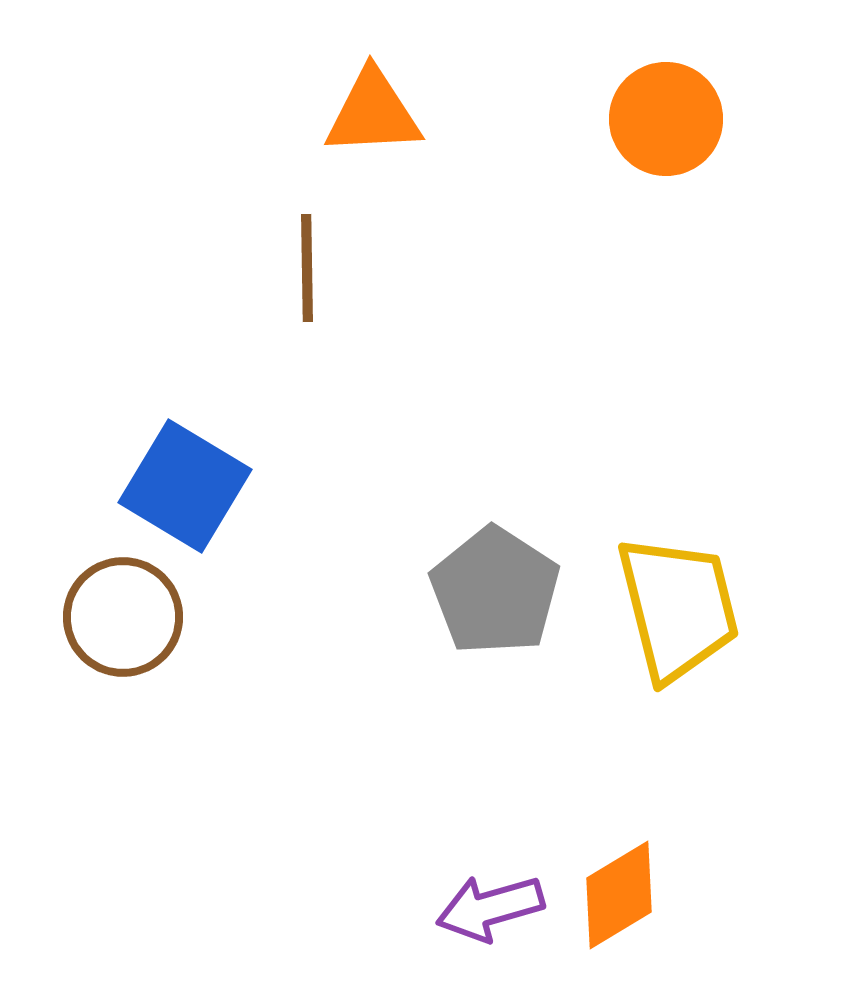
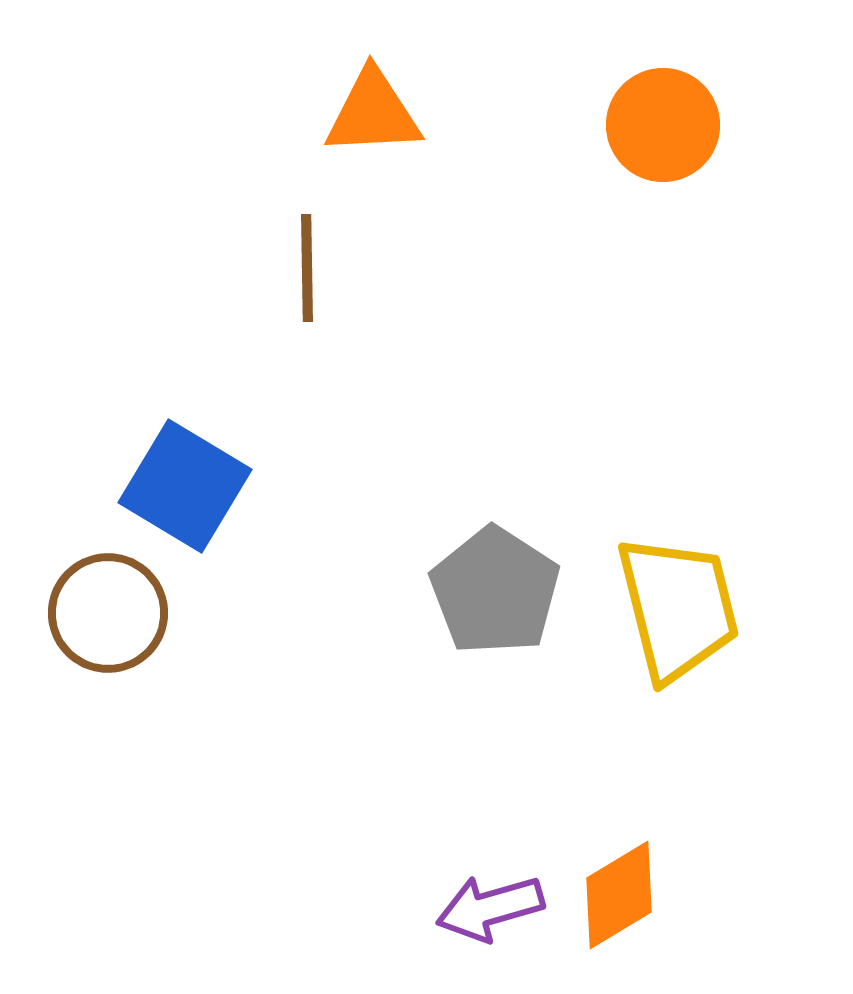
orange circle: moved 3 px left, 6 px down
brown circle: moved 15 px left, 4 px up
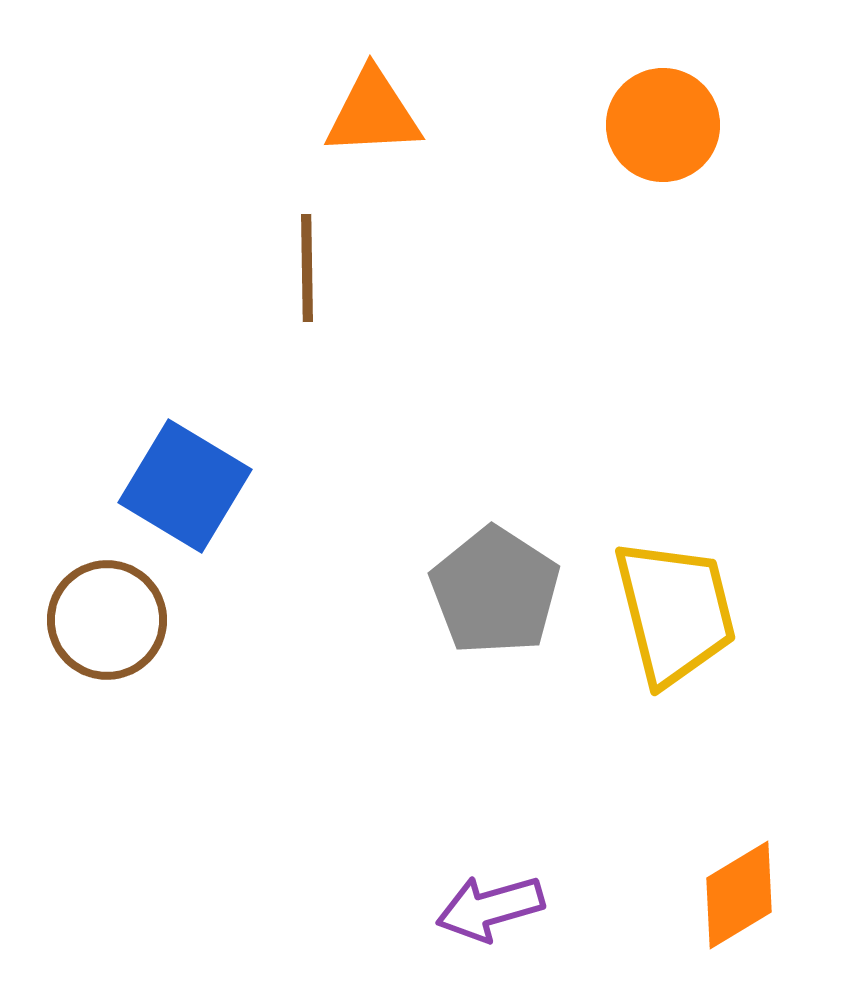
yellow trapezoid: moved 3 px left, 4 px down
brown circle: moved 1 px left, 7 px down
orange diamond: moved 120 px right
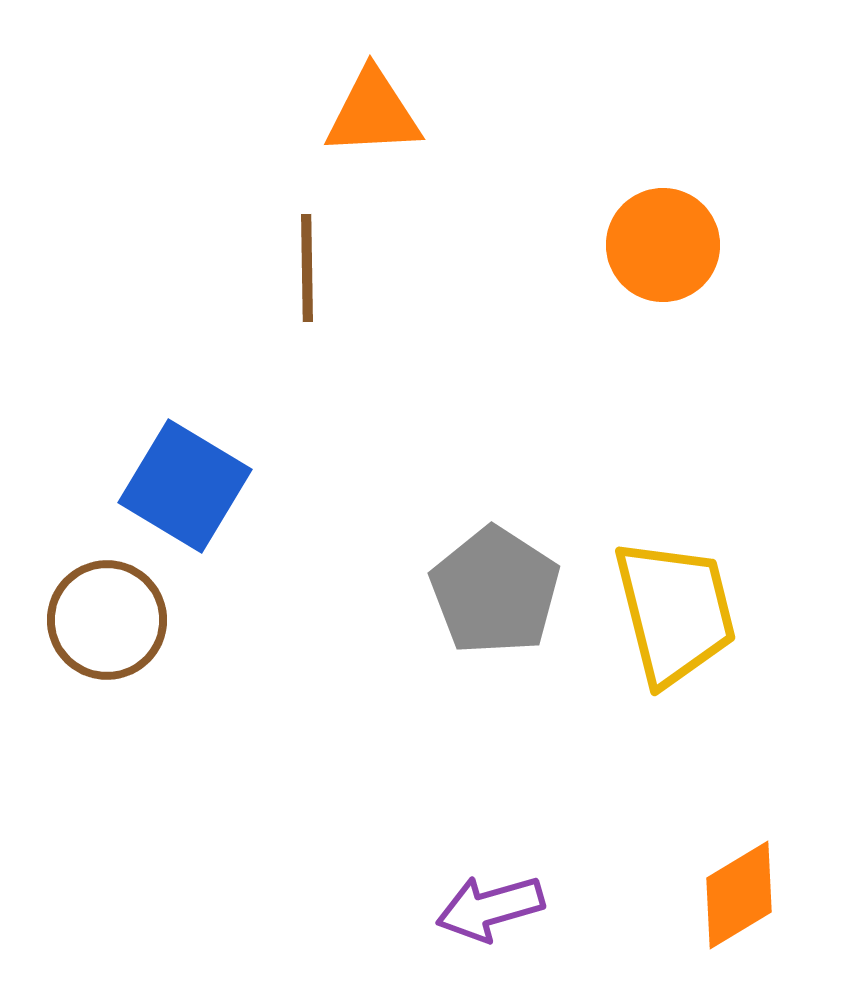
orange circle: moved 120 px down
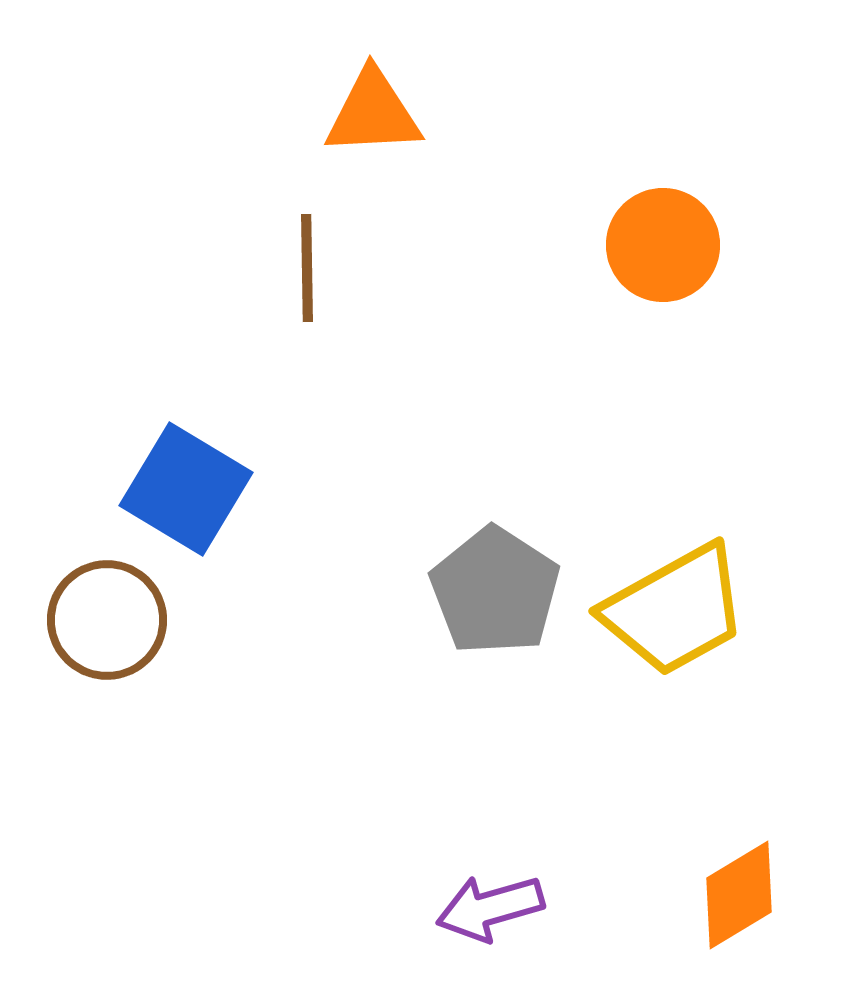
blue square: moved 1 px right, 3 px down
yellow trapezoid: moved 2 px up; rotated 75 degrees clockwise
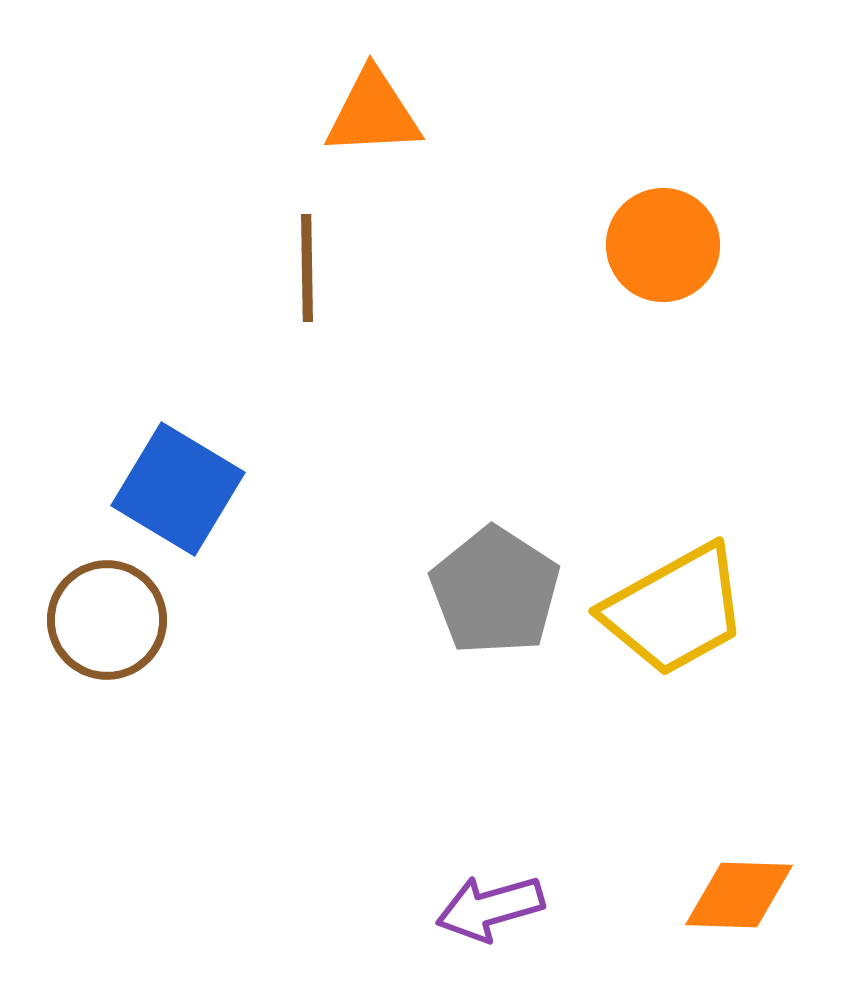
blue square: moved 8 px left
orange diamond: rotated 33 degrees clockwise
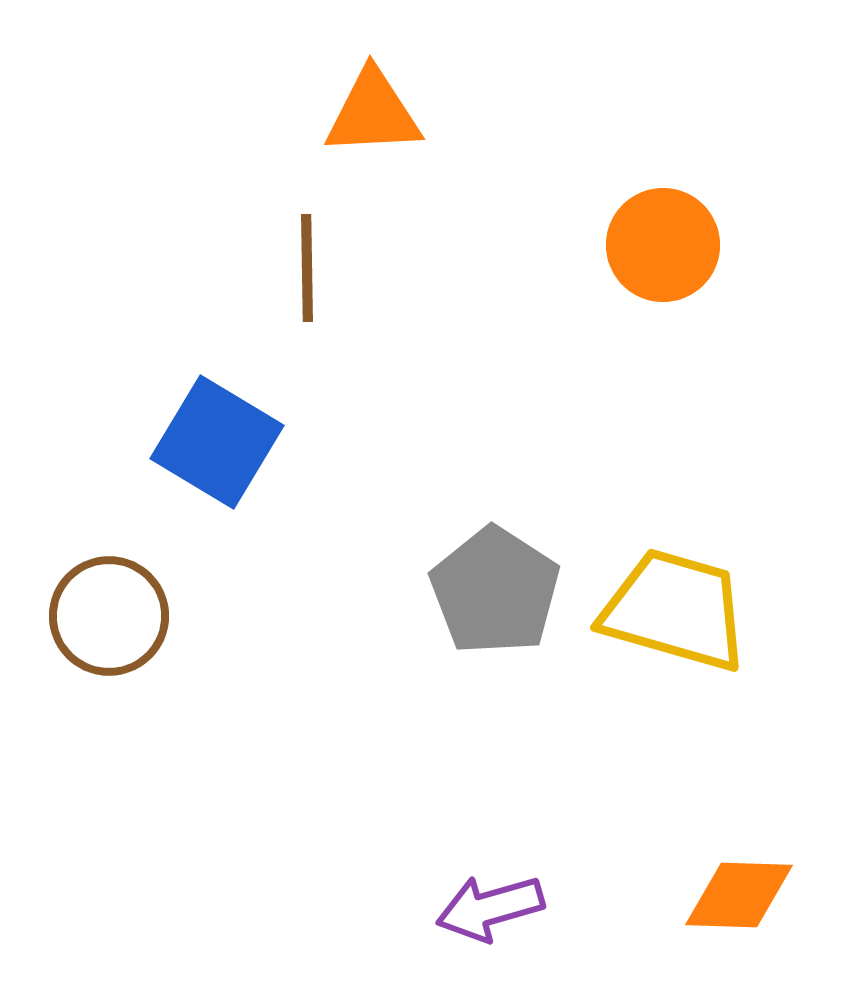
blue square: moved 39 px right, 47 px up
yellow trapezoid: rotated 135 degrees counterclockwise
brown circle: moved 2 px right, 4 px up
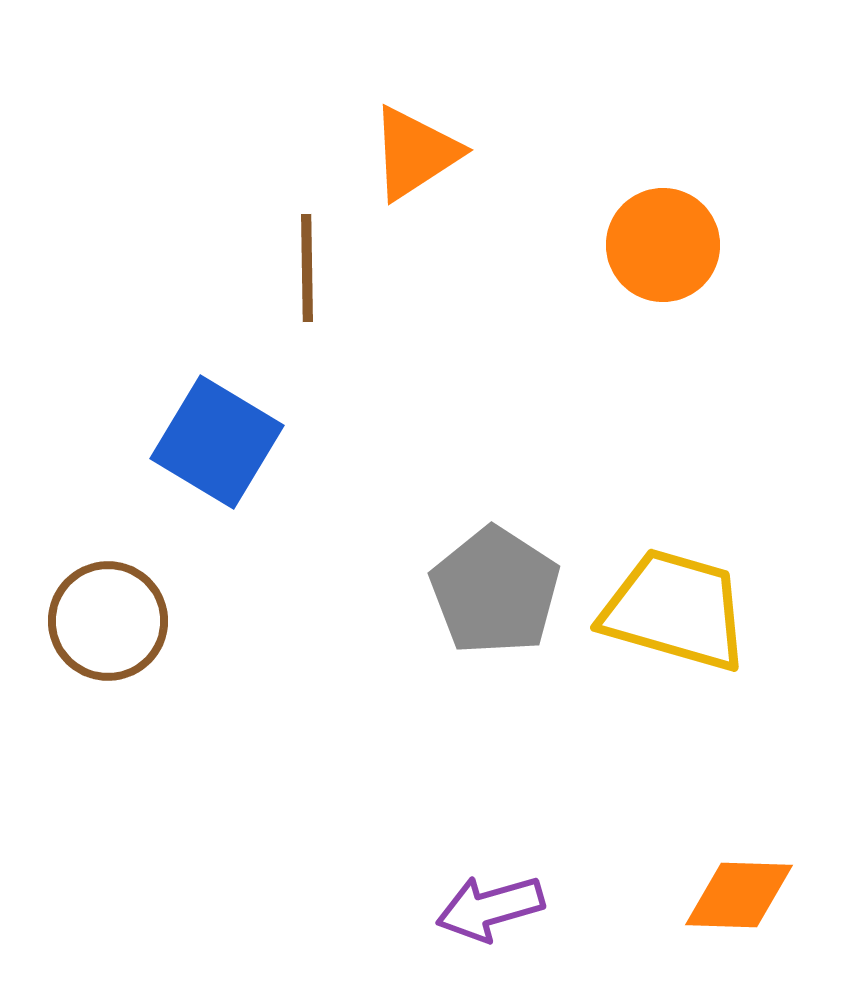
orange triangle: moved 42 px right, 40 px down; rotated 30 degrees counterclockwise
brown circle: moved 1 px left, 5 px down
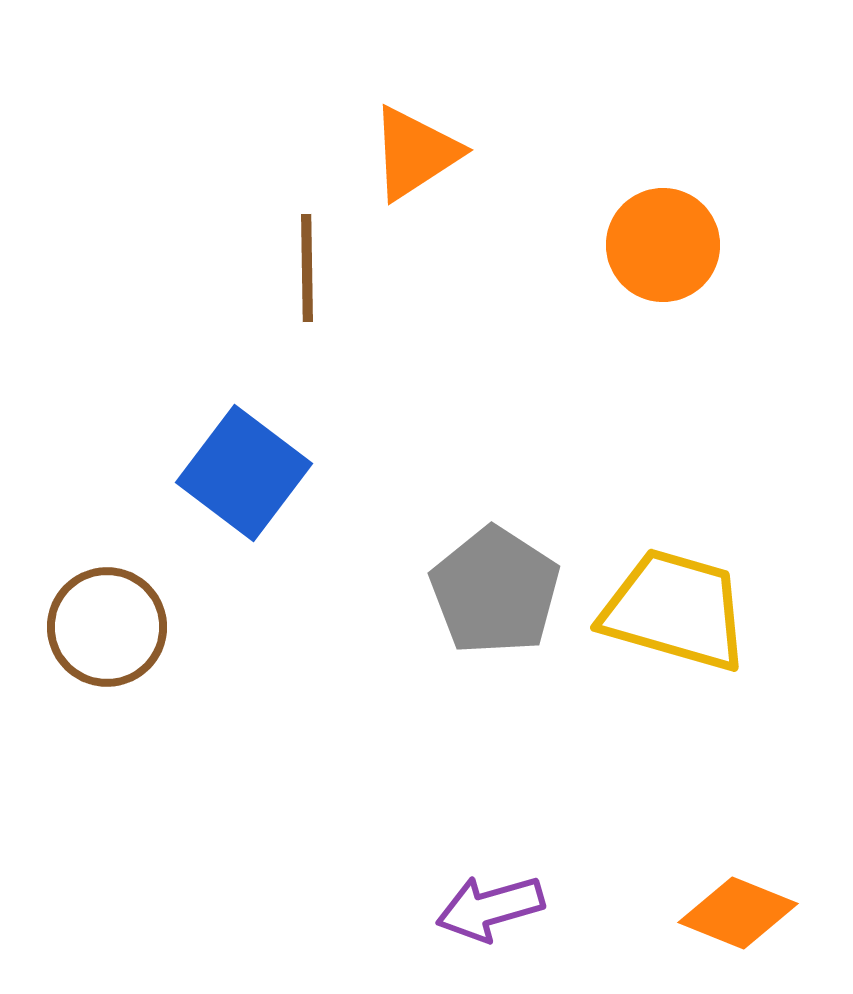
blue square: moved 27 px right, 31 px down; rotated 6 degrees clockwise
brown circle: moved 1 px left, 6 px down
orange diamond: moved 1 px left, 18 px down; rotated 20 degrees clockwise
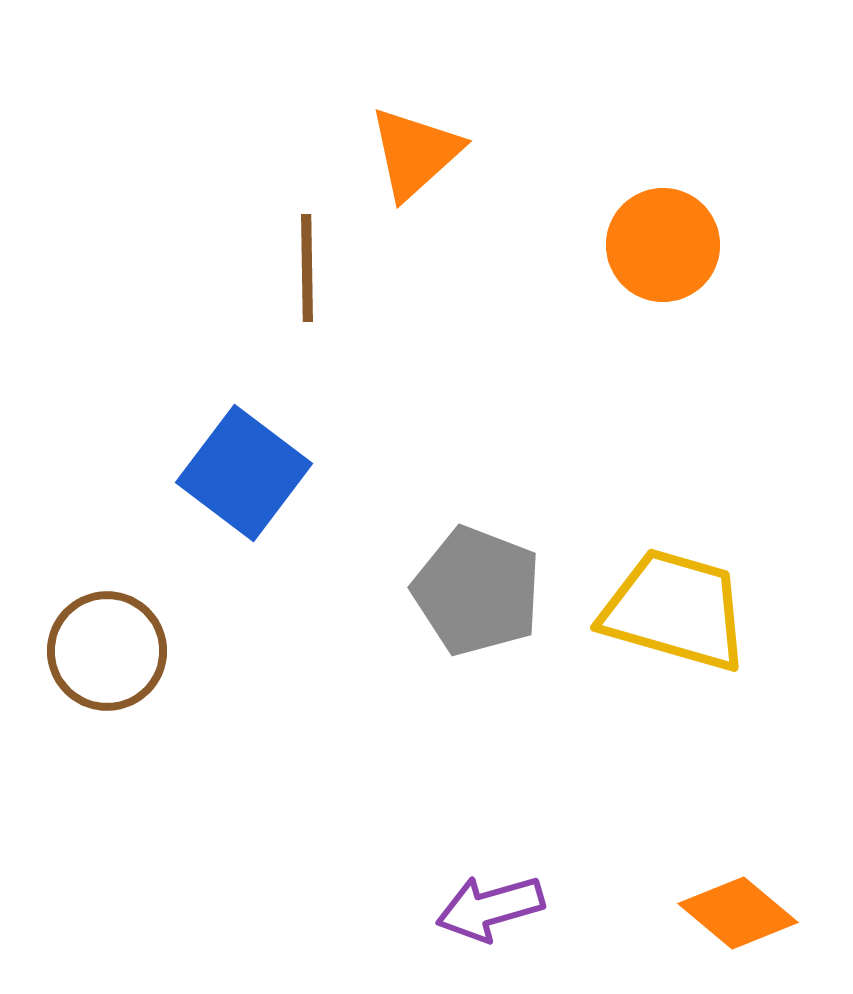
orange triangle: rotated 9 degrees counterclockwise
gray pentagon: moved 18 px left; rotated 12 degrees counterclockwise
brown circle: moved 24 px down
orange diamond: rotated 18 degrees clockwise
